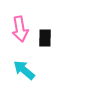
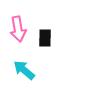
pink arrow: moved 2 px left
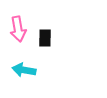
cyan arrow: rotated 30 degrees counterclockwise
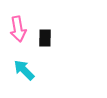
cyan arrow: rotated 35 degrees clockwise
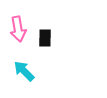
cyan arrow: moved 1 px down
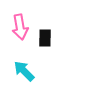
pink arrow: moved 2 px right, 2 px up
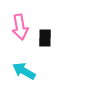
cyan arrow: rotated 15 degrees counterclockwise
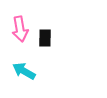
pink arrow: moved 2 px down
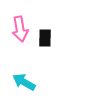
cyan arrow: moved 11 px down
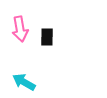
black rectangle: moved 2 px right, 1 px up
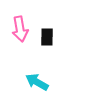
cyan arrow: moved 13 px right
